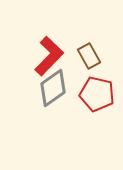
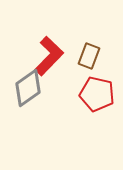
brown rectangle: rotated 50 degrees clockwise
gray diamond: moved 25 px left
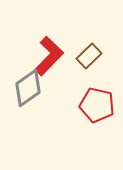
brown rectangle: rotated 25 degrees clockwise
red pentagon: moved 11 px down
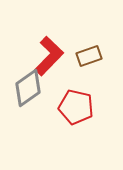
brown rectangle: rotated 25 degrees clockwise
red pentagon: moved 21 px left, 2 px down
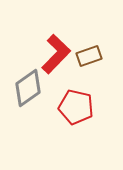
red L-shape: moved 7 px right, 2 px up
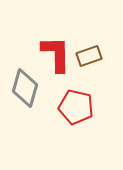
red L-shape: rotated 45 degrees counterclockwise
gray diamond: moved 3 px left; rotated 39 degrees counterclockwise
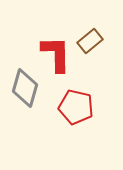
brown rectangle: moved 1 px right, 15 px up; rotated 20 degrees counterclockwise
